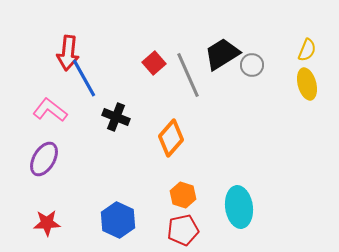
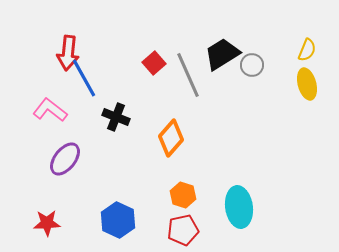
purple ellipse: moved 21 px right; rotated 8 degrees clockwise
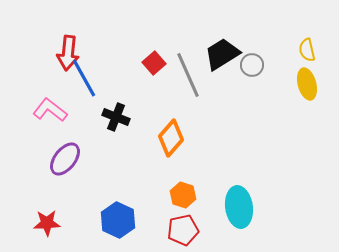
yellow semicircle: rotated 145 degrees clockwise
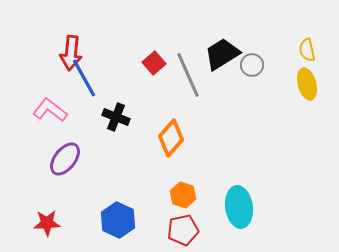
red arrow: moved 3 px right
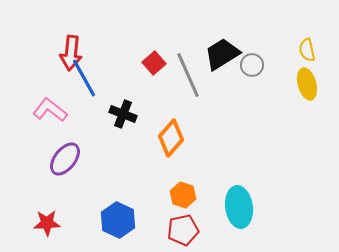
black cross: moved 7 px right, 3 px up
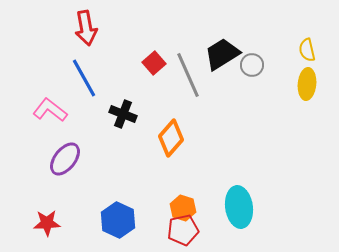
red arrow: moved 15 px right, 25 px up; rotated 16 degrees counterclockwise
yellow ellipse: rotated 20 degrees clockwise
orange hexagon: moved 13 px down
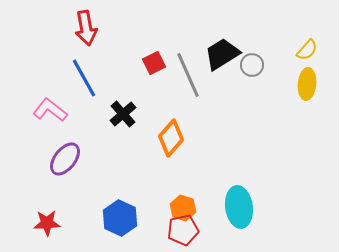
yellow semicircle: rotated 125 degrees counterclockwise
red square: rotated 15 degrees clockwise
black cross: rotated 28 degrees clockwise
blue hexagon: moved 2 px right, 2 px up
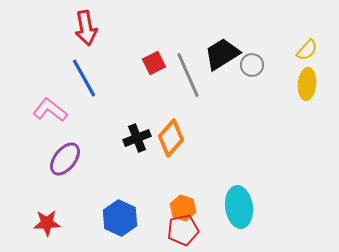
black cross: moved 14 px right, 24 px down; rotated 20 degrees clockwise
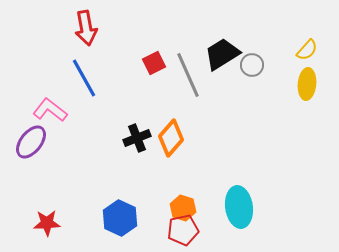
purple ellipse: moved 34 px left, 17 px up
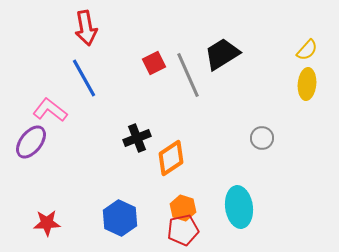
gray circle: moved 10 px right, 73 px down
orange diamond: moved 20 px down; rotated 15 degrees clockwise
